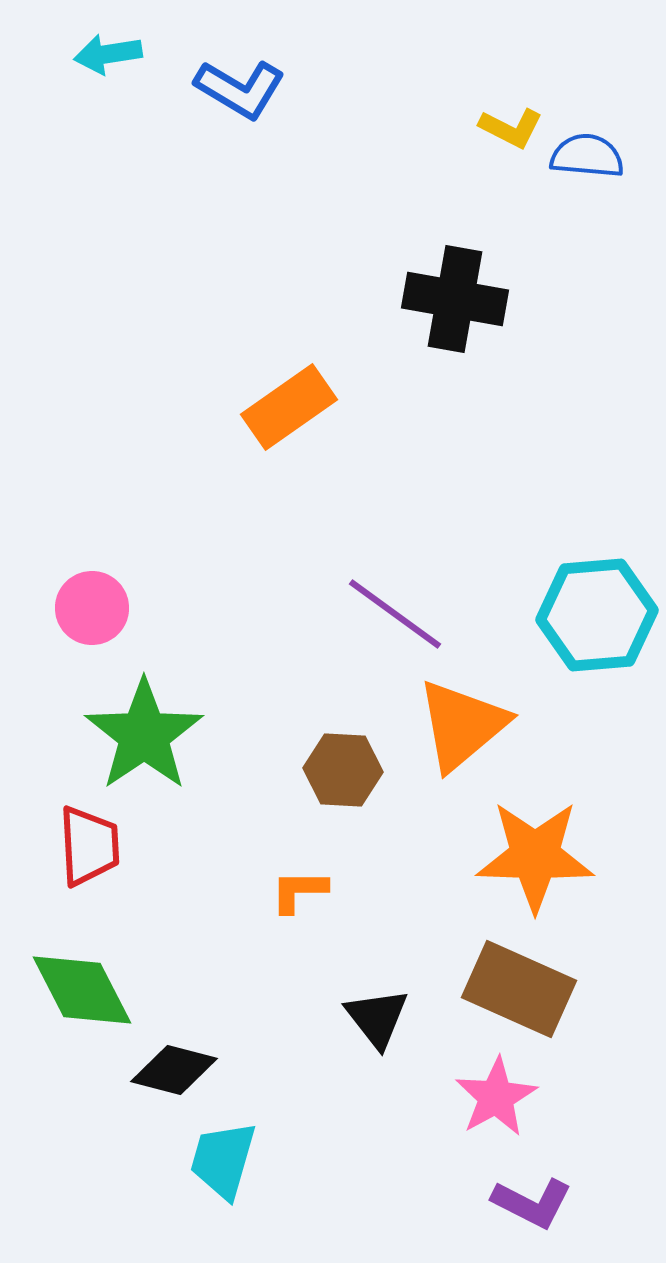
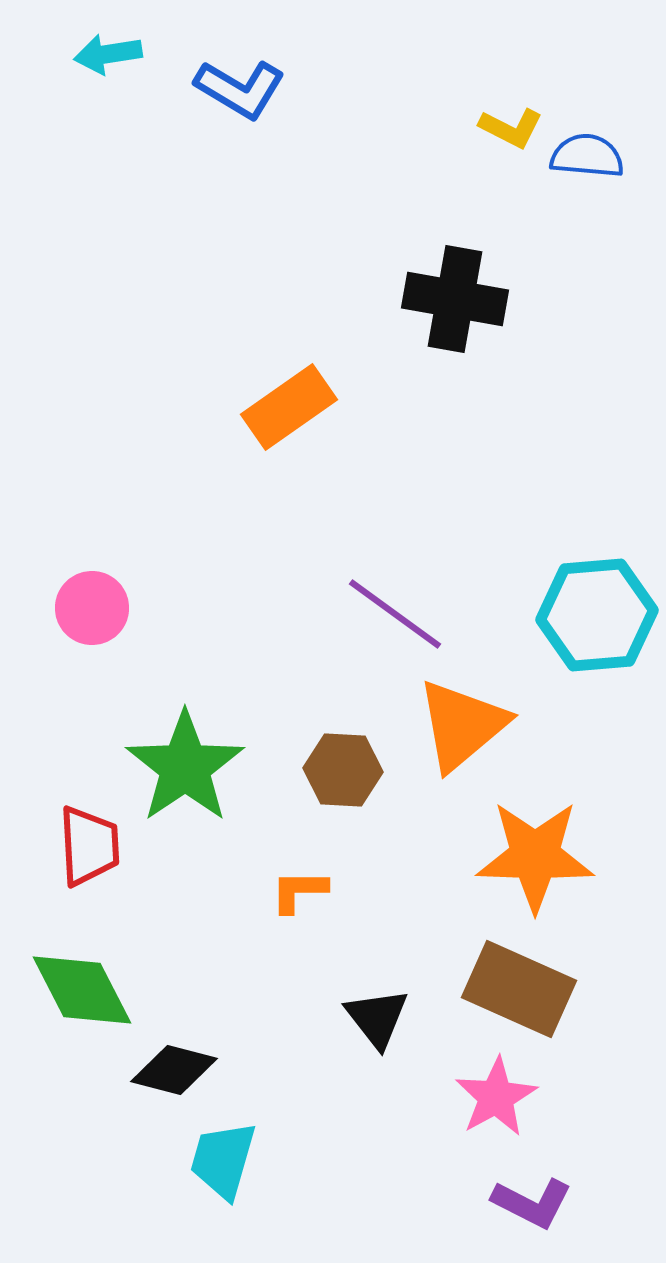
green star: moved 41 px right, 32 px down
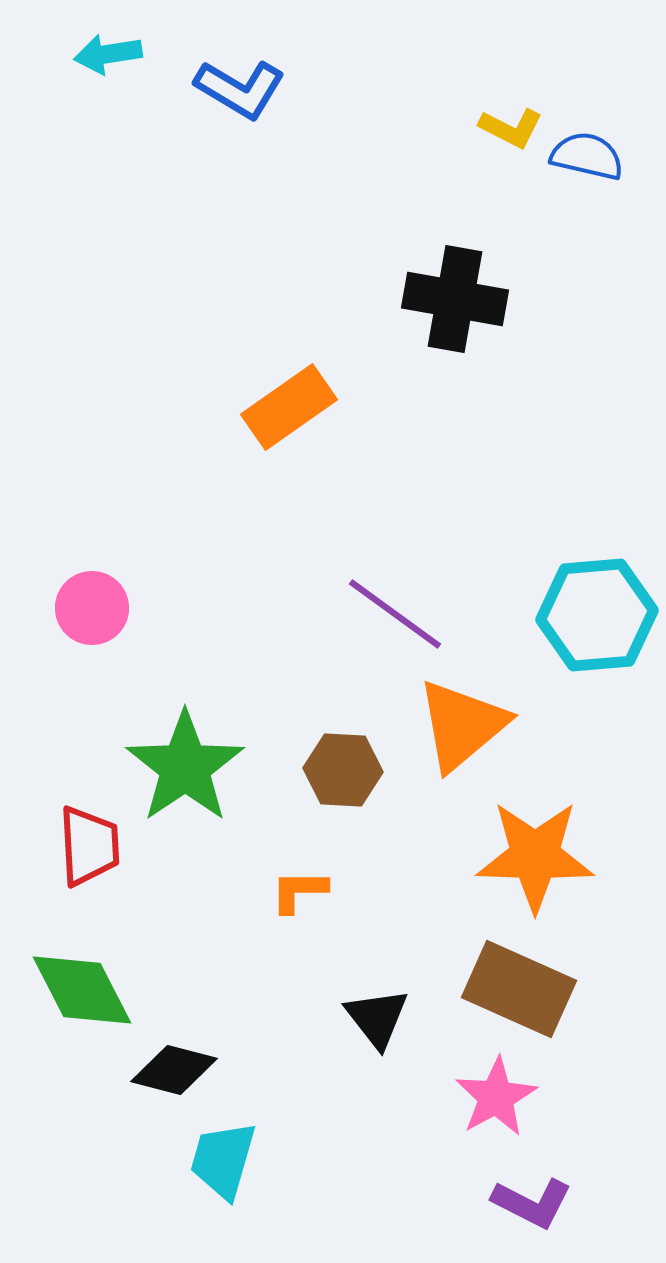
blue semicircle: rotated 8 degrees clockwise
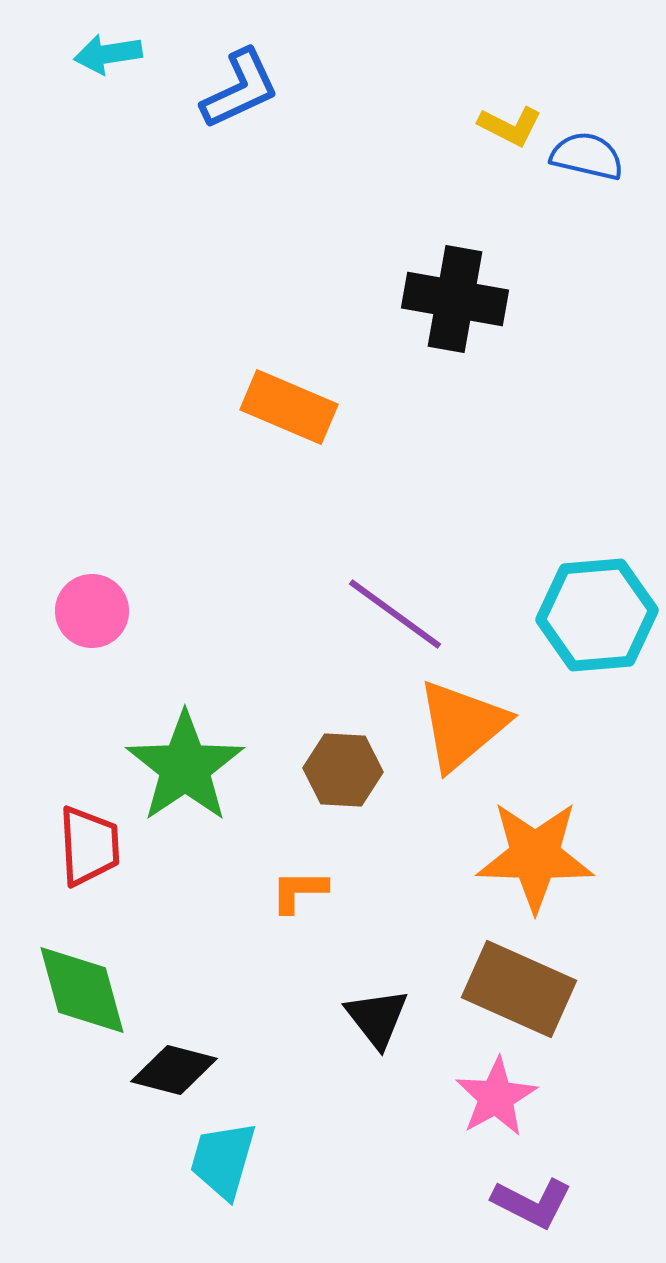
blue L-shape: rotated 56 degrees counterclockwise
yellow L-shape: moved 1 px left, 2 px up
orange rectangle: rotated 58 degrees clockwise
pink circle: moved 3 px down
green diamond: rotated 12 degrees clockwise
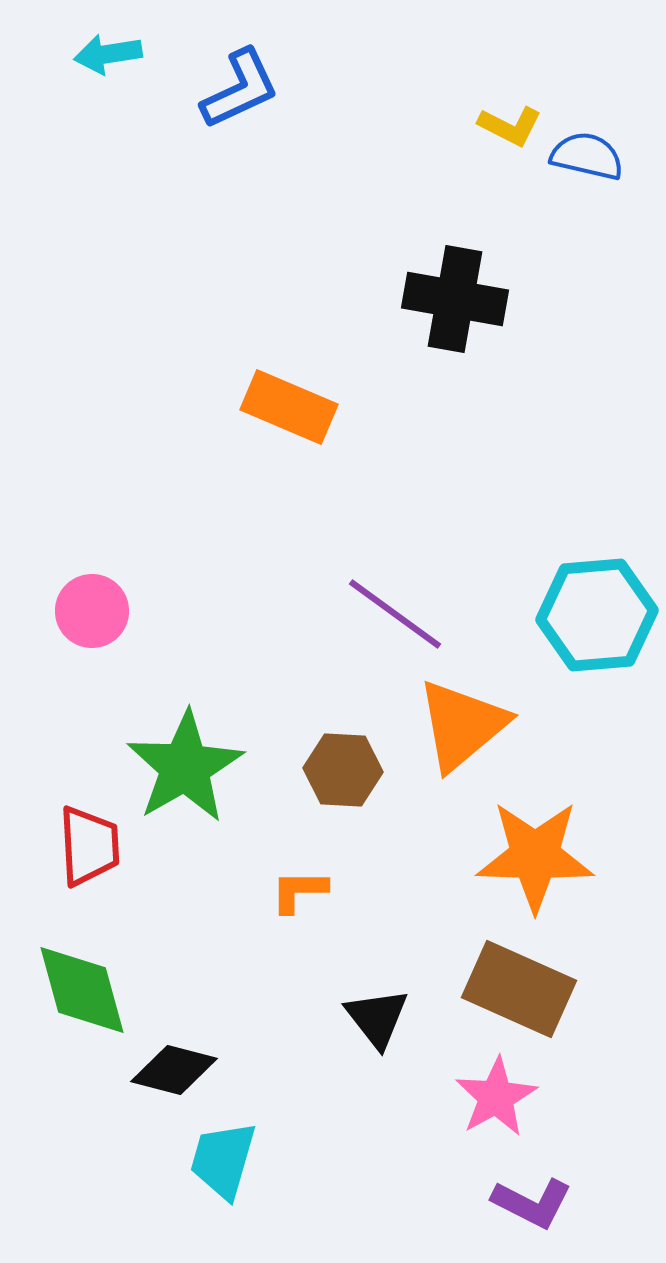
green star: rotated 4 degrees clockwise
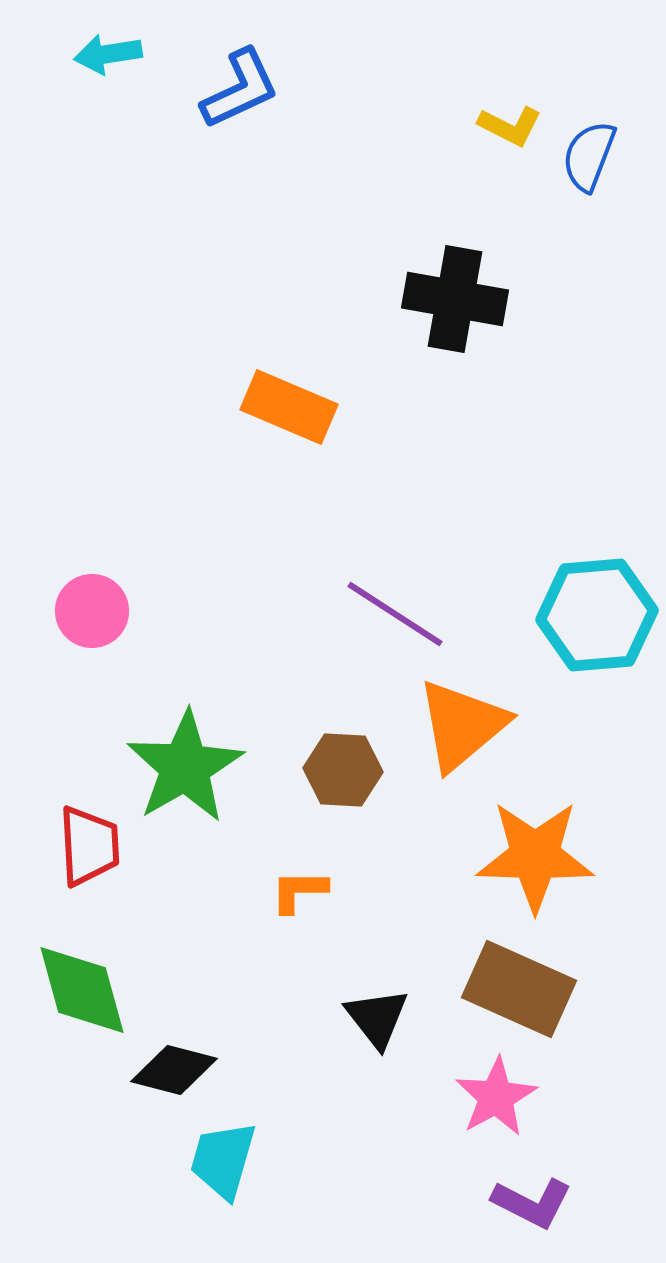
blue semicircle: moved 2 px right; rotated 82 degrees counterclockwise
purple line: rotated 3 degrees counterclockwise
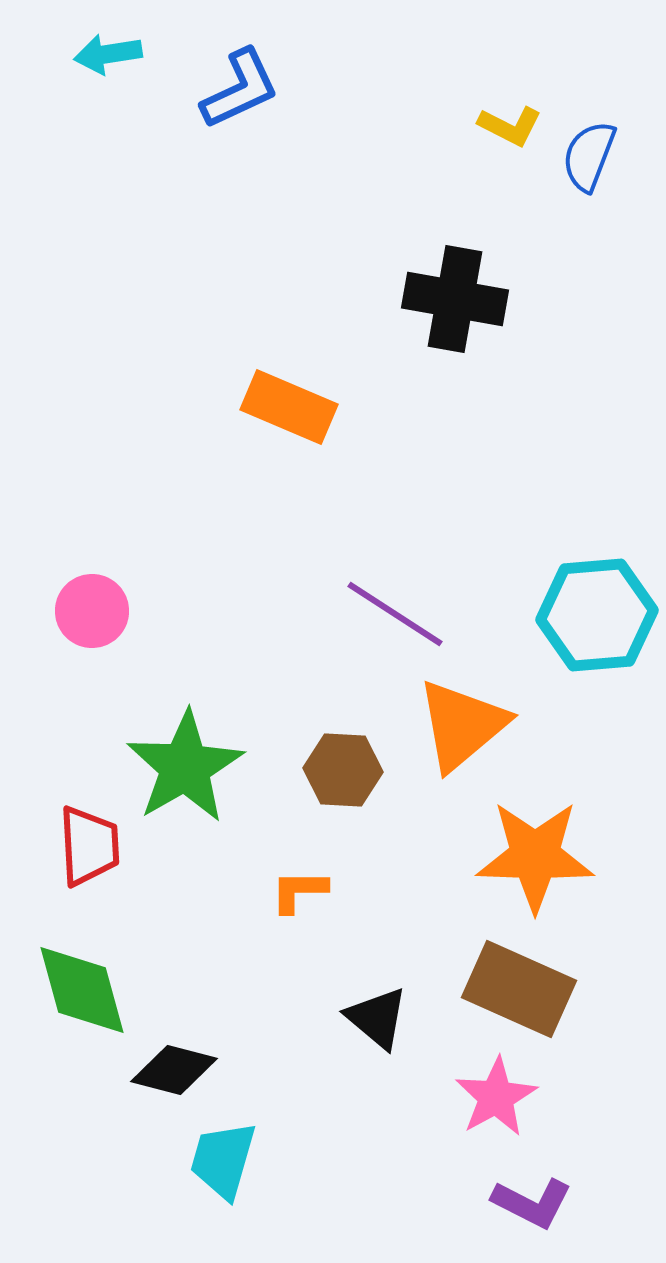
black triangle: rotated 12 degrees counterclockwise
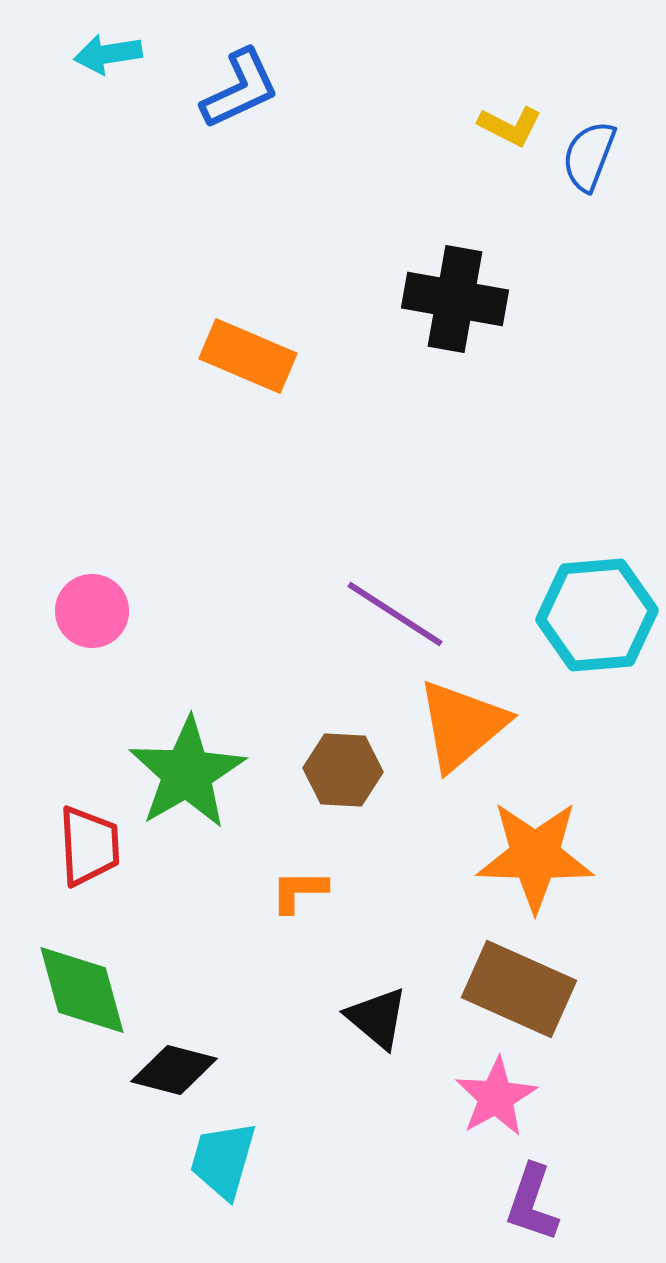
orange rectangle: moved 41 px left, 51 px up
green star: moved 2 px right, 6 px down
purple L-shape: rotated 82 degrees clockwise
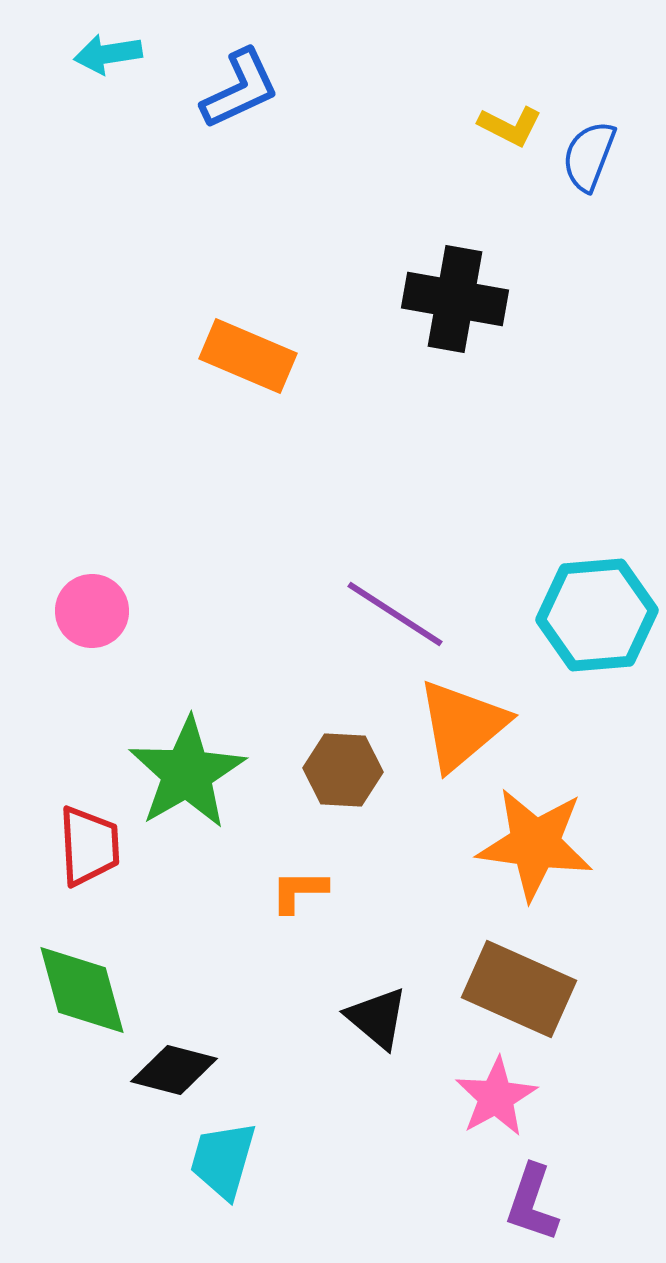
orange star: moved 12 px up; rotated 6 degrees clockwise
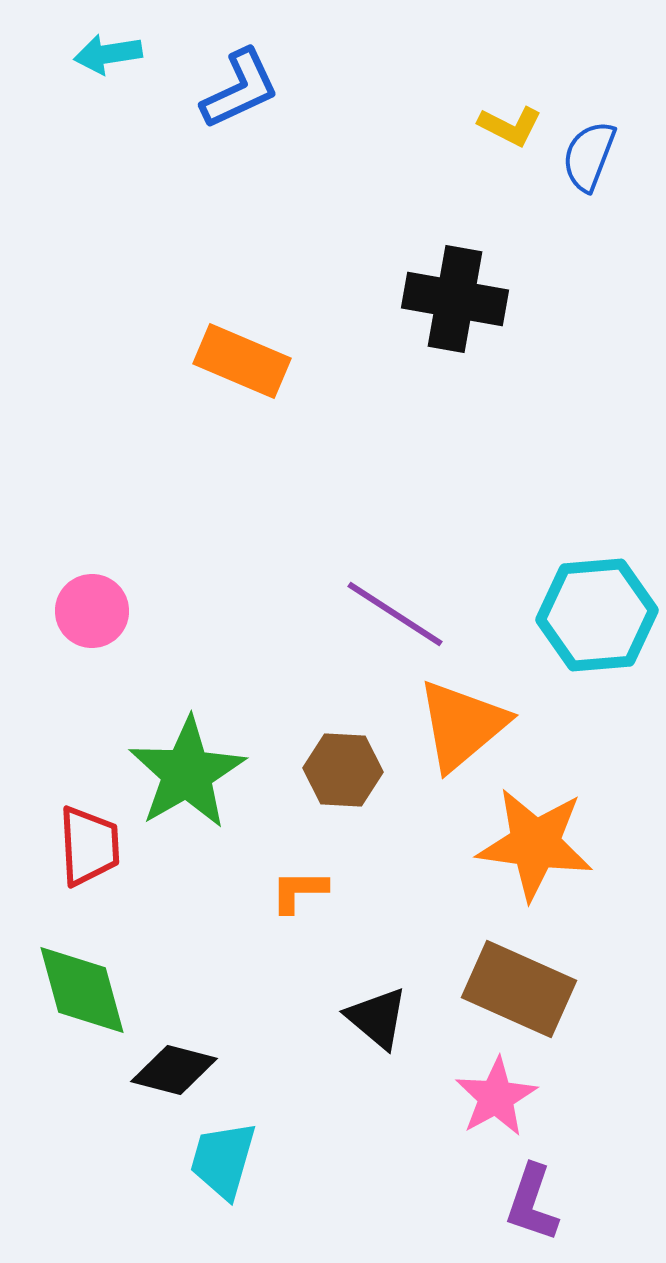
orange rectangle: moved 6 px left, 5 px down
